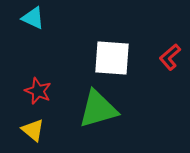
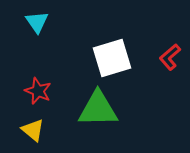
cyan triangle: moved 4 px right, 4 px down; rotated 30 degrees clockwise
white square: rotated 21 degrees counterclockwise
green triangle: rotated 15 degrees clockwise
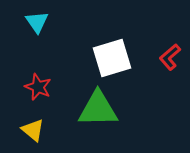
red star: moved 4 px up
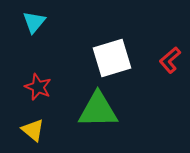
cyan triangle: moved 3 px left; rotated 15 degrees clockwise
red L-shape: moved 3 px down
green triangle: moved 1 px down
